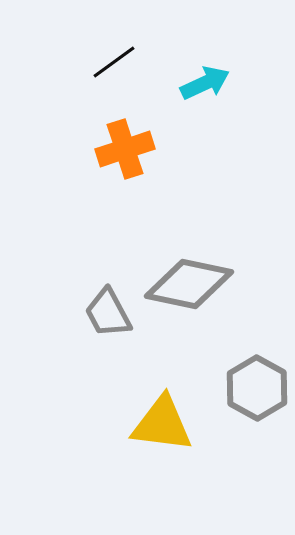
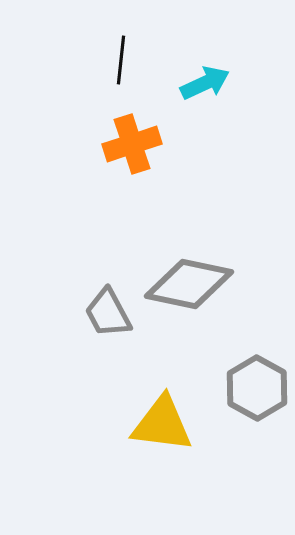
black line: moved 7 px right, 2 px up; rotated 48 degrees counterclockwise
orange cross: moved 7 px right, 5 px up
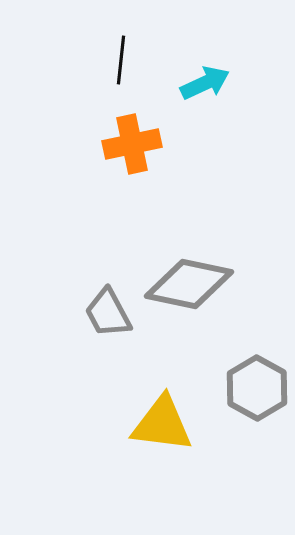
orange cross: rotated 6 degrees clockwise
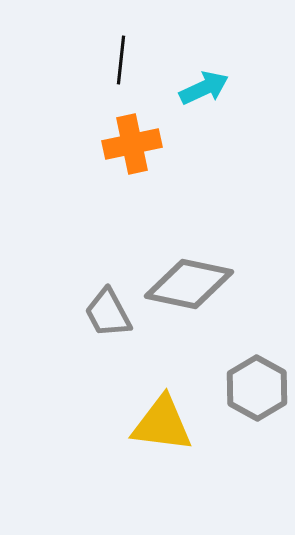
cyan arrow: moved 1 px left, 5 px down
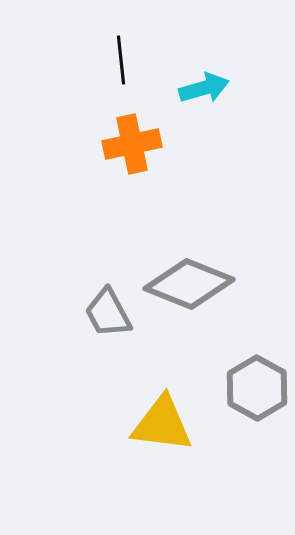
black line: rotated 12 degrees counterclockwise
cyan arrow: rotated 9 degrees clockwise
gray diamond: rotated 10 degrees clockwise
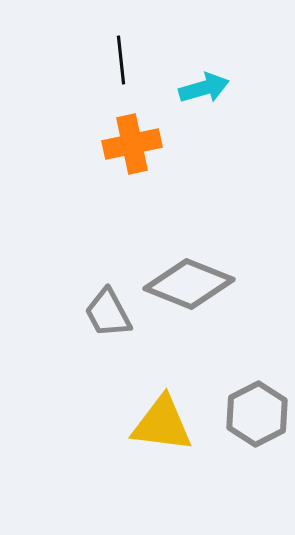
gray hexagon: moved 26 px down; rotated 4 degrees clockwise
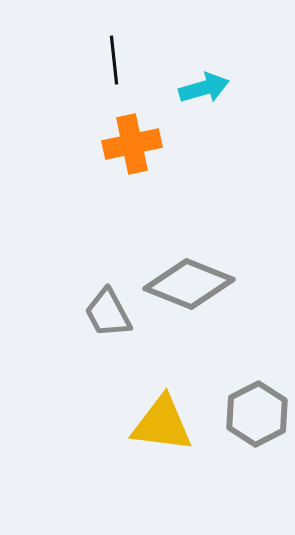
black line: moved 7 px left
